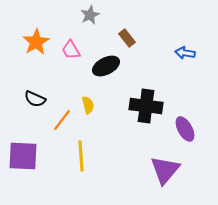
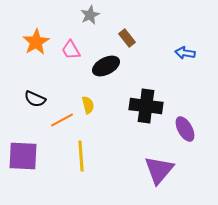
orange line: rotated 25 degrees clockwise
purple triangle: moved 6 px left
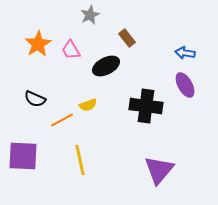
orange star: moved 2 px right, 2 px down
yellow semicircle: rotated 84 degrees clockwise
purple ellipse: moved 44 px up
yellow line: moved 1 px left, 4 px down; rotated 8 degrees counterclockwise
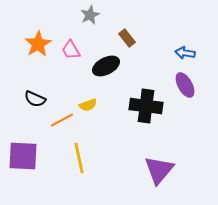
yellow line: moved 1 px left, 2 px up
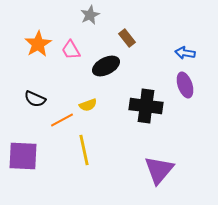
purple ellipse: rotated 10 degrees clockwise
yellow line: moved 5 px right, 8 px up
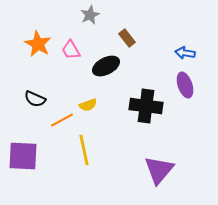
orange star: rotated 12 degrees counterclockwise
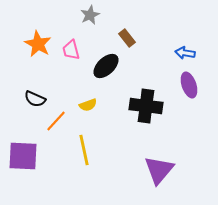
pink trapezoid: rotated 15 degrees clockwise
black ellipse: rotated 16 degrees counterclockwise
purple ellipse: moved 4 px right
orange line: moved 6 px left, 1 px down; rotated 20 degrees counterclockwise
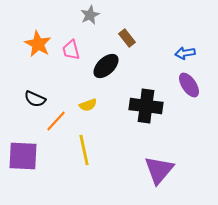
blue arrow: rotated 18 degrees counterclockwise
purple ellipse: rotated 15 degrees counterclockwise
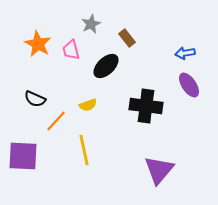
gray star: moved 1 px right, 9 px down
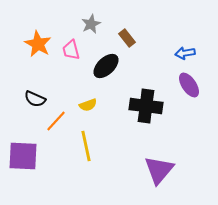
yellow line: moved 2 px right, 4 px up
